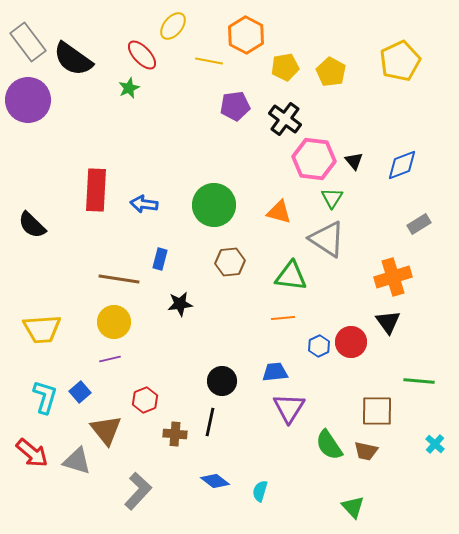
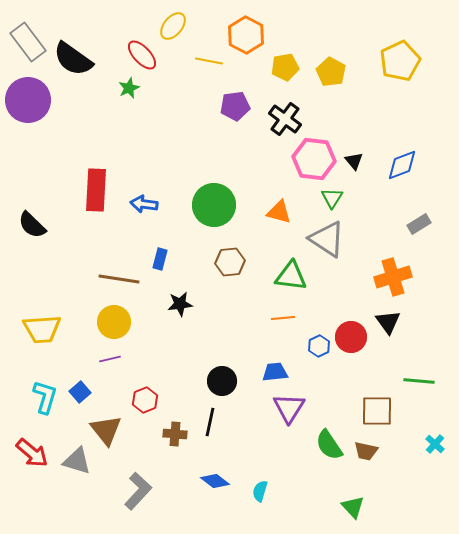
red circle at (351, 342): moved 5 px up
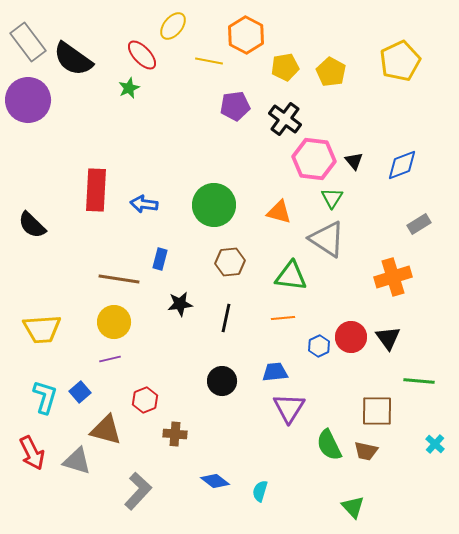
black triangle at (388, 322): moved 16 px down
black line at (210, 422): moved 16 px right, 104 px up
brown triangle at (106, 430): rotated 36 degrees counterclockwise
green semicircle at (329, 445): rotated 8 degrees clockwise
red arrow at (32, 453): rotated 24 degrees clockwise
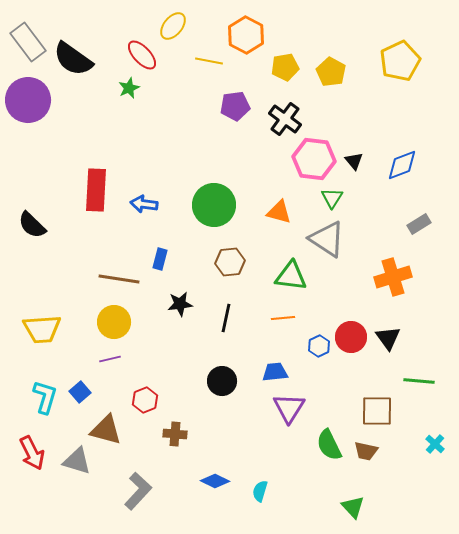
blue diamond at (215, 481): rotated 12 degrees counterclockwise
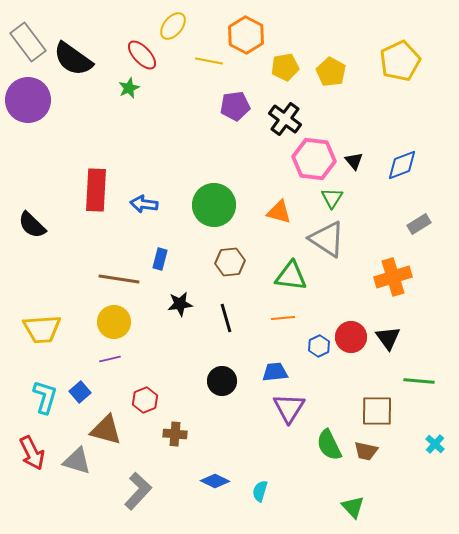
black line at (226, 318): rotated 28 degrees counterclockwise
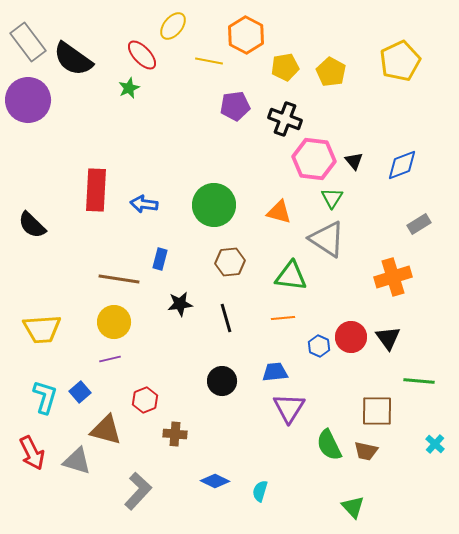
black cross at (285, 119): rotated 16 degrees counterclockwise
blue hexagon at (319, 346): rotated 10 degrees counterclockwise
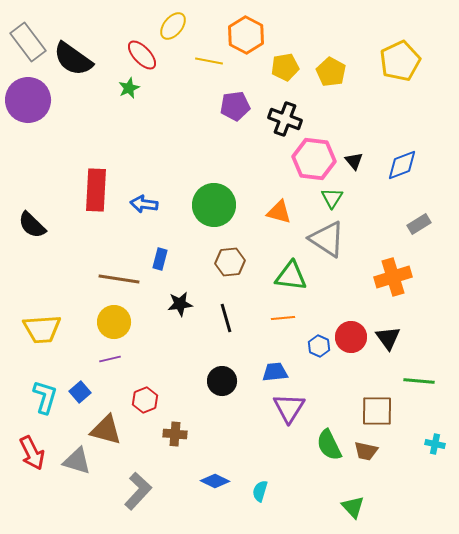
cyan cross at (435, 444): rotated 30 degrees counterclockwise
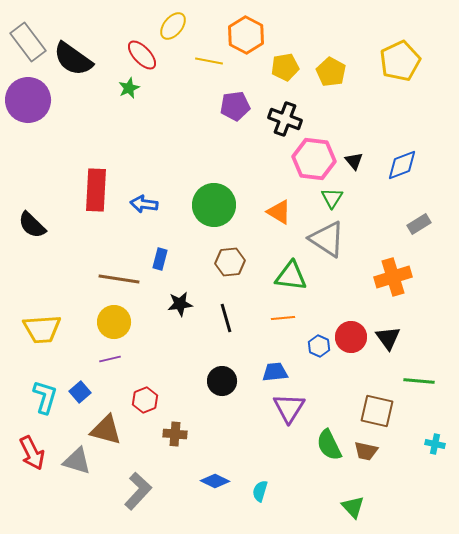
orange triangle at (279, 212): rotated 16 degrees clockwise
brown square at (377, 411): rotated 12 degrees clockwise
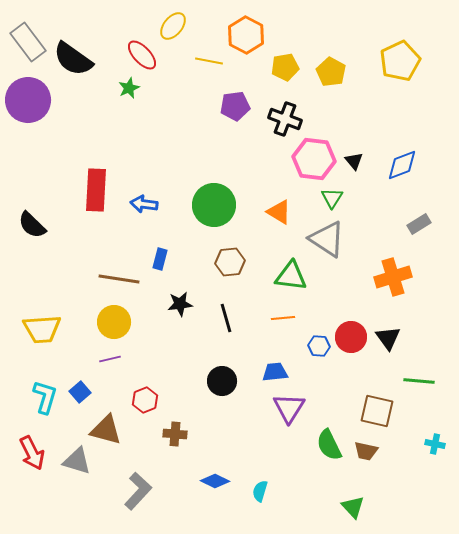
blue hexagon at (319, 346): rotated 20 degrees counterclockwise
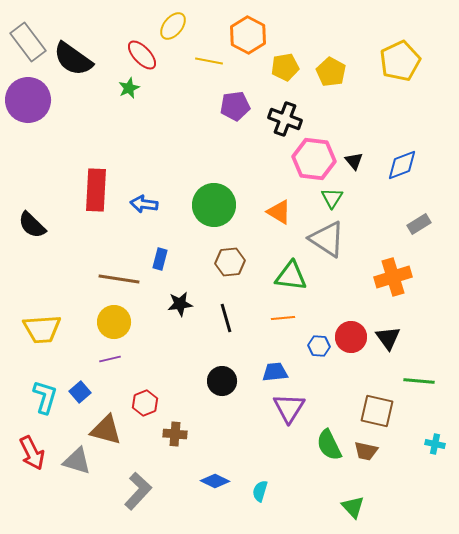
orange hexagon at (246, 35): moved 2 px right
red hexagon at (145, 400): moved 3 px down
